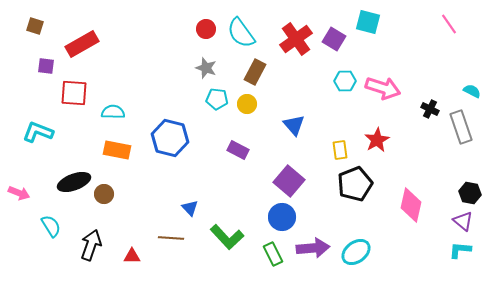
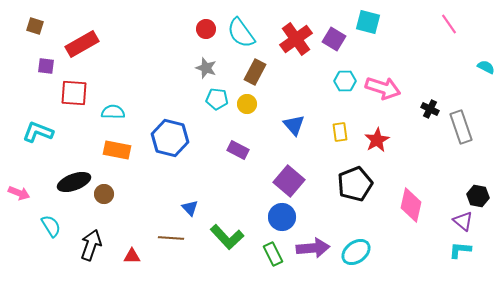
cyan semicircle at (472, 91): moved 14 px right, 24 px up
yellow rectangle at (340, 150): moved 18 px up
black hexagon at (470, 193): moved 8 px right, 3 px down
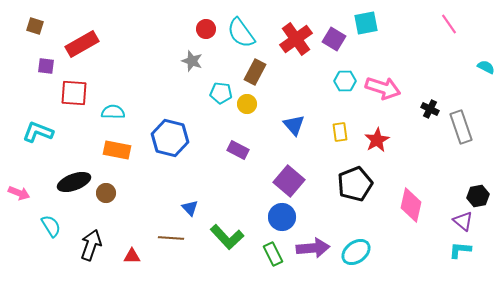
cyan square at (368, 22): moved 2 px left, 1 px down; rotated 25 degrees counterclockwise
gray star at (206, 68): moved 14 px left, 7 px up
cyan pentagon at (217, 99): moved 4 px right, 6 px up
brown circle at (104, 194): moved 2 px right, 1 px up
black hexagon at (478, 196): rotated 20 degrees counterclockwise
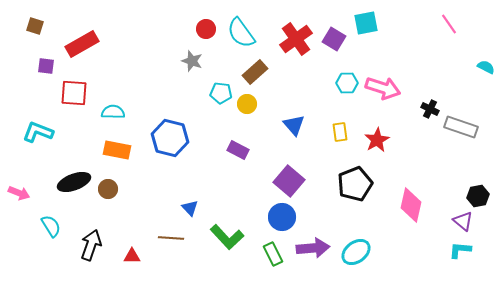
brown rectangle at (255, 72): rotated 20 degrees clockwise
cyan hexagon at (345, 81): moved 2 px right, 2 px down
gray rectangle at (461, 127): rotated 52 degrees counterclockwise
brown circle at (106, 193): moved 2 px right, 4 px up
